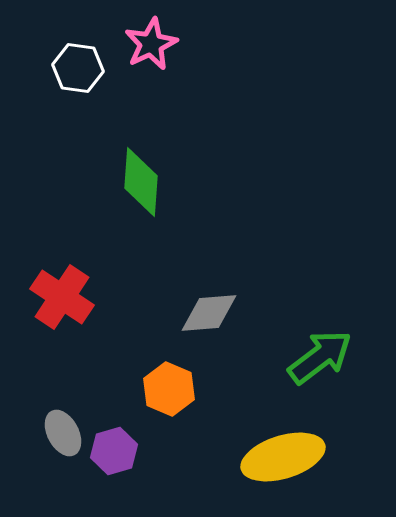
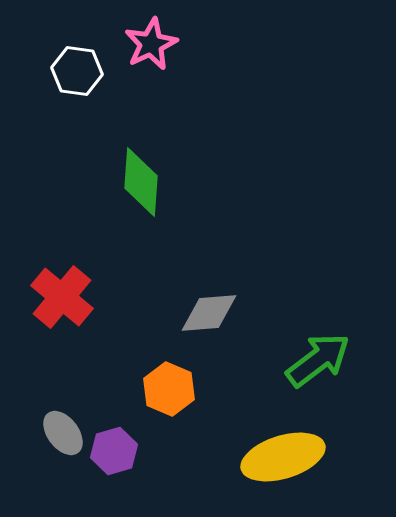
white hexagon: moved 1 px left, 3 px down
red cross: rotated 6 degrees clockwise
green arrow: moved 2 px left, 3 px down
gray ellipse: rotated 9 degrees counterclockwise
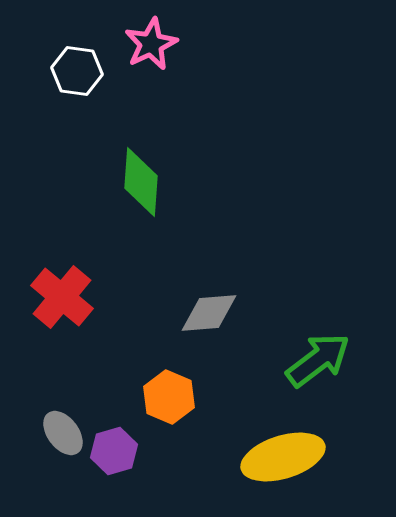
orange hexagon: moved 8 px down
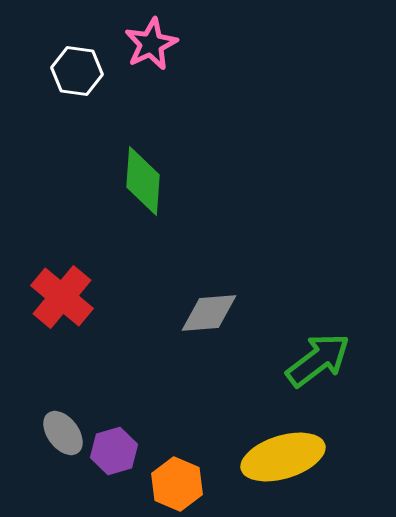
green diamond: moved 2 px right, 1 px up
orange hexagon: moved 8 px right, 87 px down
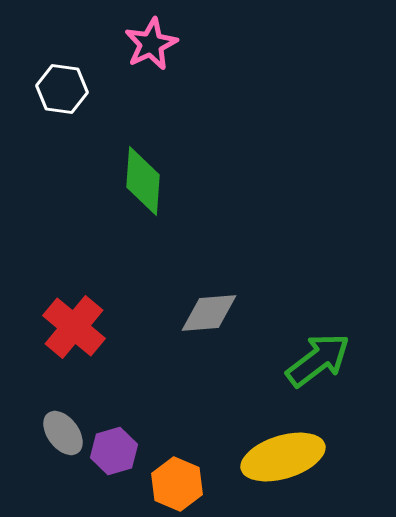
white hexagon: moved 15 px left, 18 px down
red cross: moved 12 px right, 30 px down
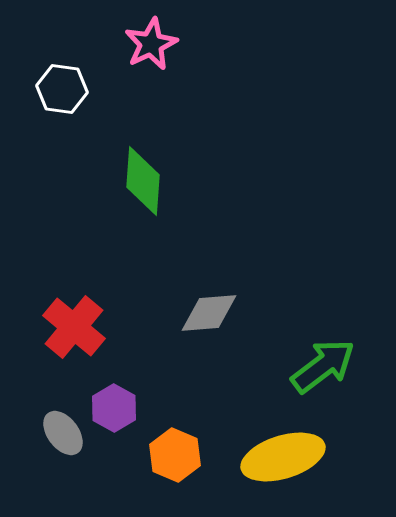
green arrow: moved 5 px right, 6 px down
purple hexagon: moved 43 px up; rotated 15 degrees counterclockwise
orange hexagon: moved 2 px left, 29 px up
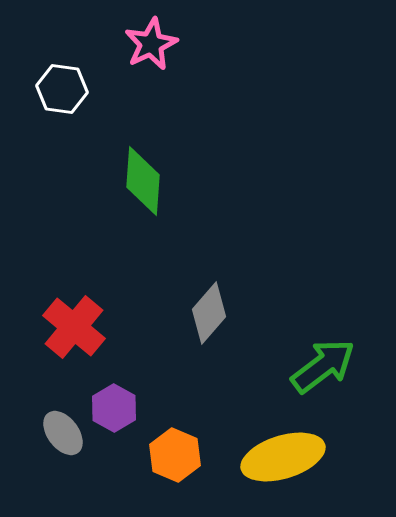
gray diamond: rotated 44 degrees counterclockwise
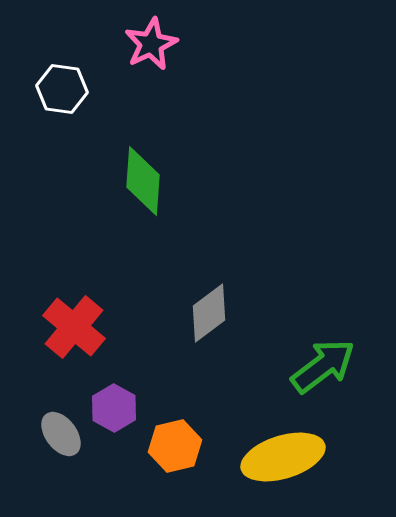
gray diamond: rotated 12 degrees clockwise
gray ellipse: moved 2 px left, 1 px down
orange hexagon: moved 9 px up; rotated 24 degrees clockwise
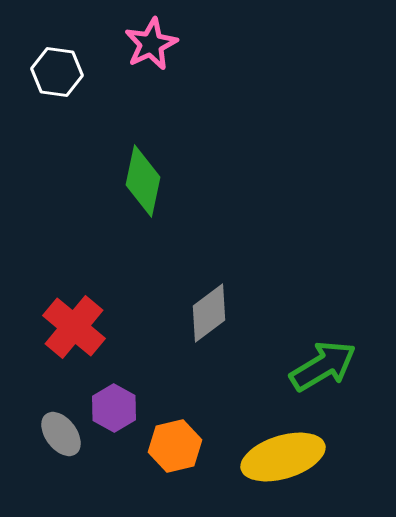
white hexagon: moved 5 px left, 17 px up
green diamond: rotated 8 degrees clockwise
green arrow: rotated 6 degrees clockwise
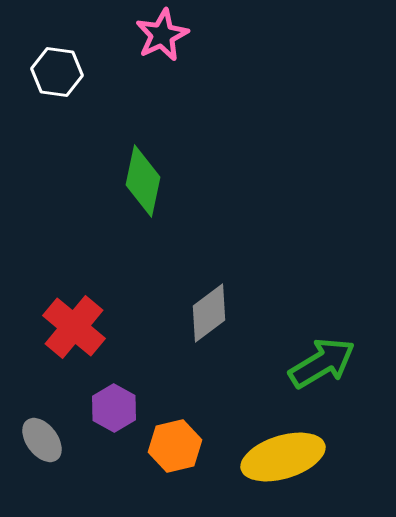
pink star: moved 11 px right, 9 px up
green arrow: moved 1 px left, 3 px up
gray ellipse: moved 19 px left, 6 px down
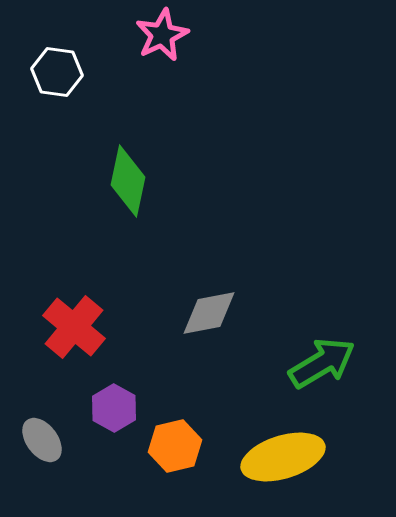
green diamond: moved 15 px left
gray diamond: rotated 26 degrees clockwise
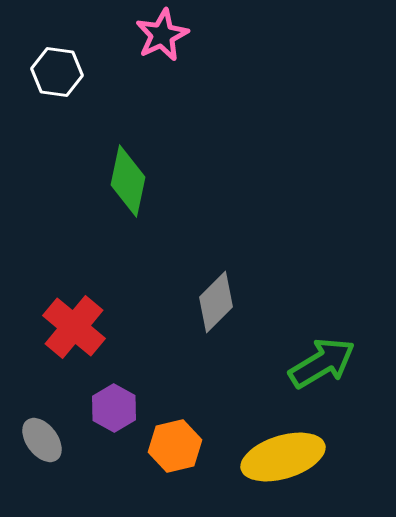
gray diamond: moved 7 px right, 11 px up; rotated 34 degrees counterclockwise
